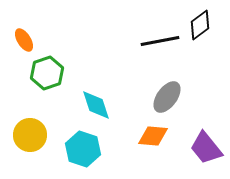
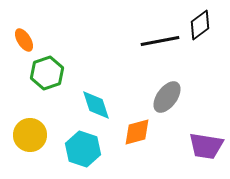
orange diamond: moved 16 px left, 4 px up; rotated 20 degrees counterclockwise
purple trapezoid: moved 2 px up; rotated 42 degrees counterclockwise
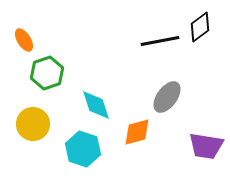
black diamond: moved 2 px down
yellow circle: moved 3 px right, 11 px up
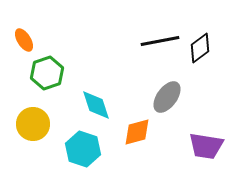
black diamond: moved 21 px down
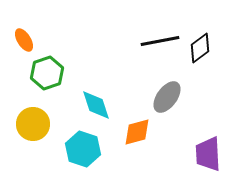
purple trapezoid: moved 2 px right, 8 px down; rotated 78 degrees clockwise
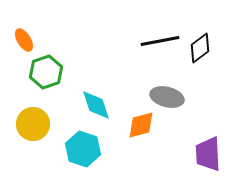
green hexagon: moved 1 px left, 1 px up
gray ellipse: rotated 68 degrees clockwise
orange diamond: moved 4 px right, 7 px up
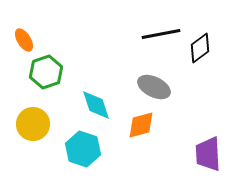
black line: moved 1 px right, 7 px up
gray ellipse: moved 13 px left, 10 px up; rotated 12 degrees clockwise
